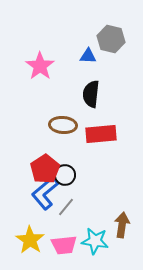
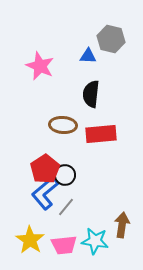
pink star: rotated 12 degrees counterclockwise
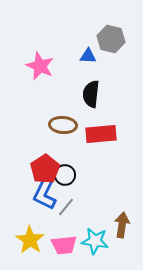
blue L-shape: rotated 24 degrees counterclockwise
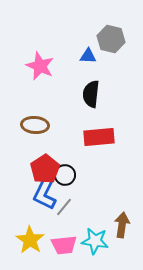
brown ellipse: moved 28 px left
red rectangle: moved 2 px left, 3 px down
gray line: moved 2 px left
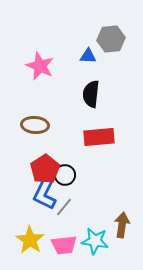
gray hexagon: rotated 20 degrees counterclockwise
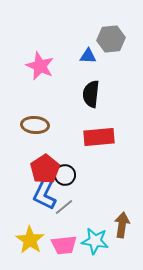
gray line: rotated 12 degrees clockwise
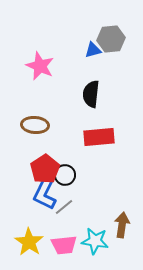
blue triangle: moved 5 px right, 6 px up; rotated 18 degrees counterclockwise
yellow star: moved 1 px left, 2 px down
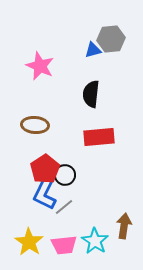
brown arrow: moved 2 px right, 1 px down
cyan star: rotated 24 degrees clockwise
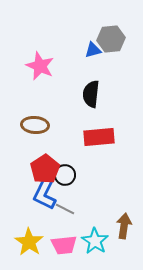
gray line: moved 1 px right, 2 px down; rotated 66 degrees clockwise
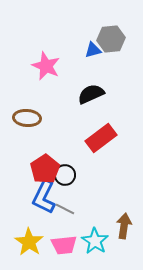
pink star: moved 6 px right
black semicircle: rotated 60 degrees clockwise
brown ellipse: moved 8 px left, 7 px up
red rectangle: moved 2 px right, 1 px down; rotated 32 degrees counterclockwise
blue L-shape: moved 1 px left, 4 px down
